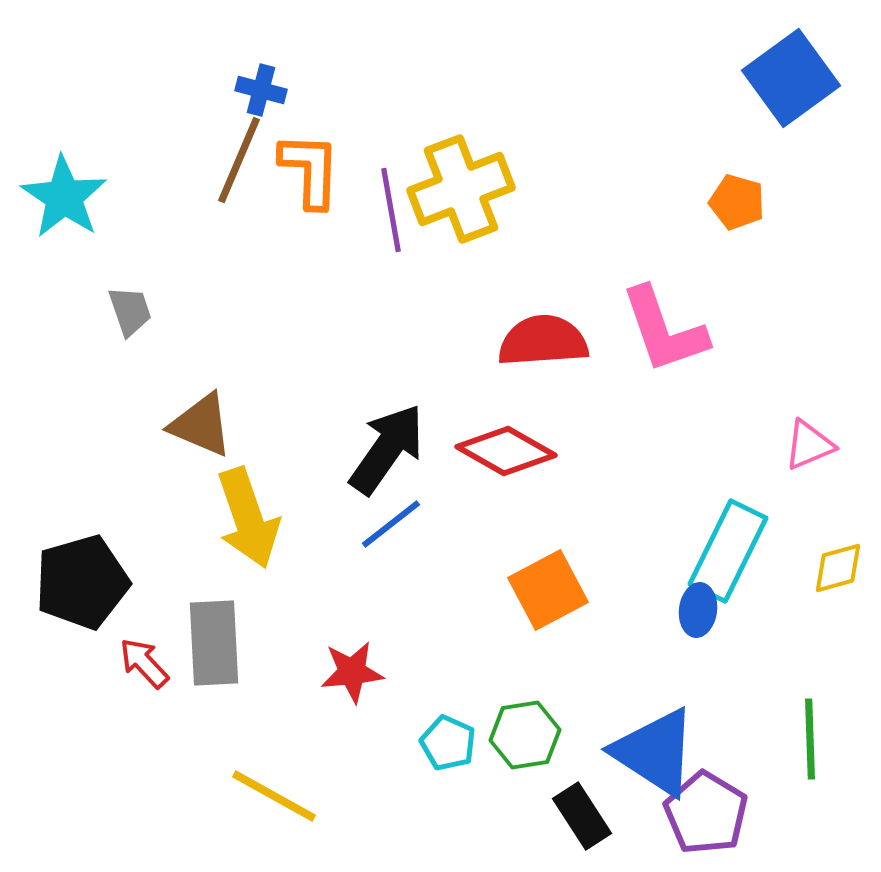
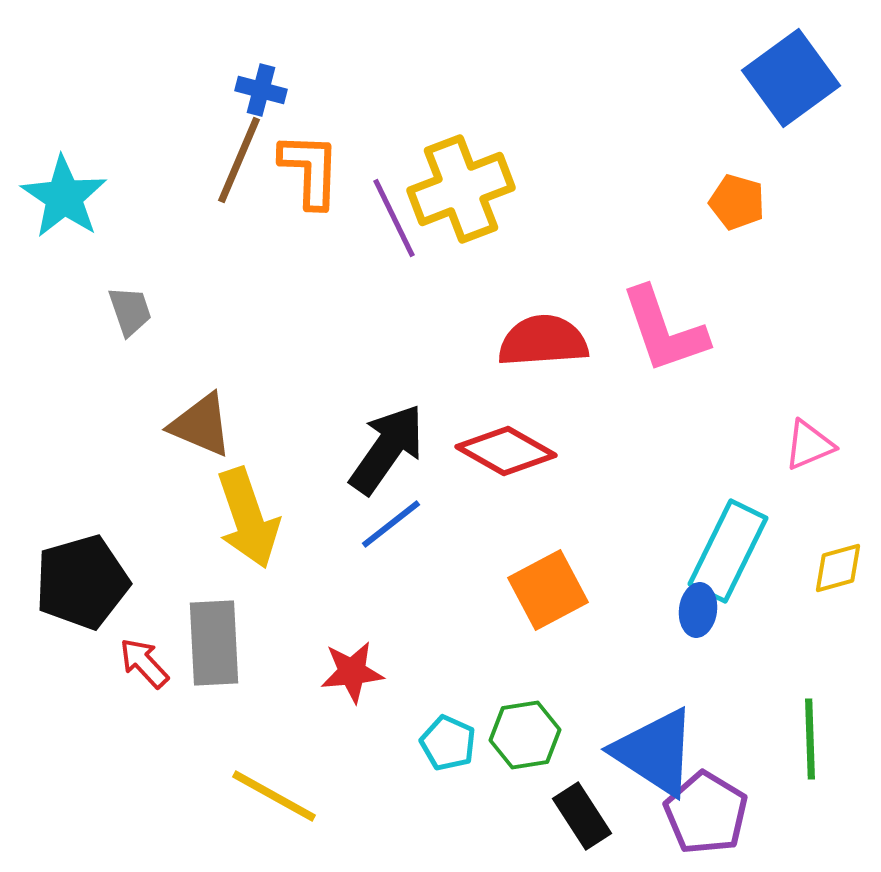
purple line: moved 3 px right, 8 px down; rotated 16 degrees counterclockwise
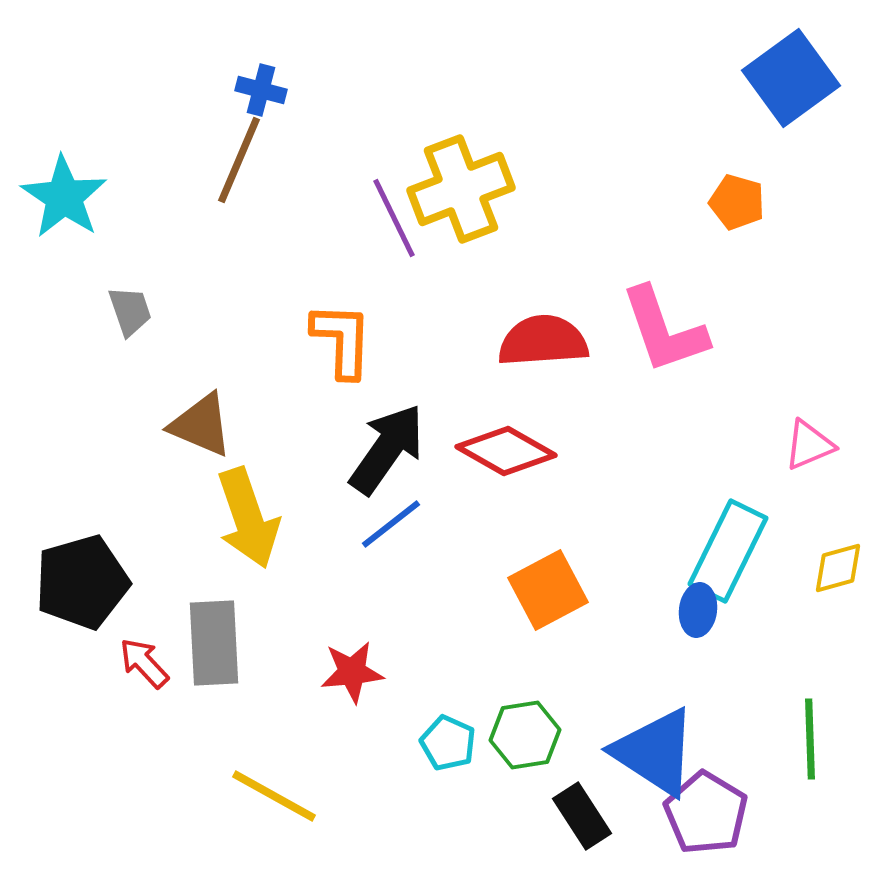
orange L-shape: moved 32 px right, 170 px down
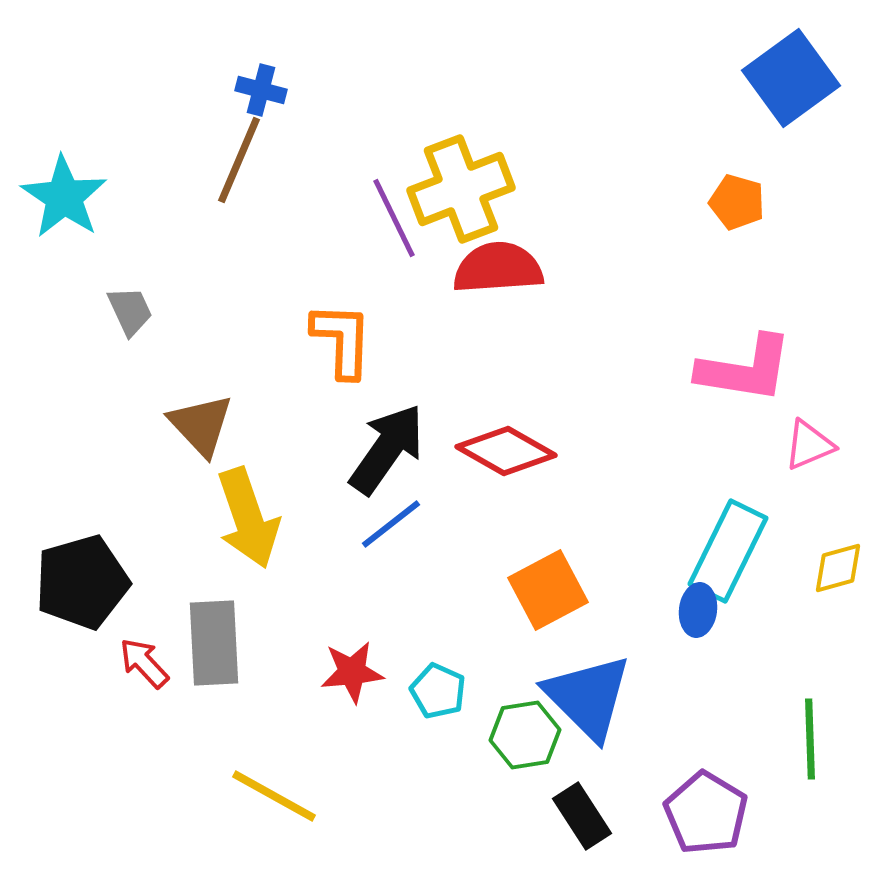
gray trapezoid: rotated 6 degrees counterclockwise
pink L-shape: moved 81 px right, 39 px down; rotated 62 degrees counterclockwise
red semicircle: moved 45 px left, 73 px up
brown triangle: rotated 24 degrees clockwise
cyan pentagon: moved 10 px left, 52 px up
blue triangle: moved 67 px left, 55 px up; rotated 12 degrees clockwise
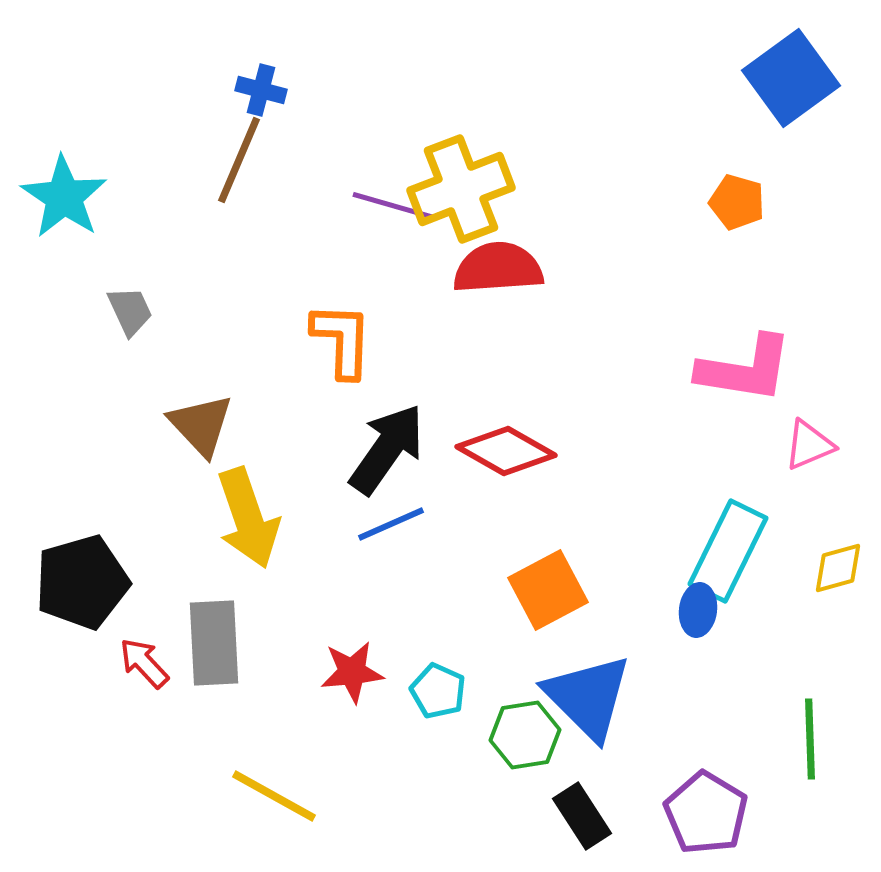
purple line: moved 12 px up; rotated 48 degrees counterclockwise
blue line: rotated 14 degrees clockwise
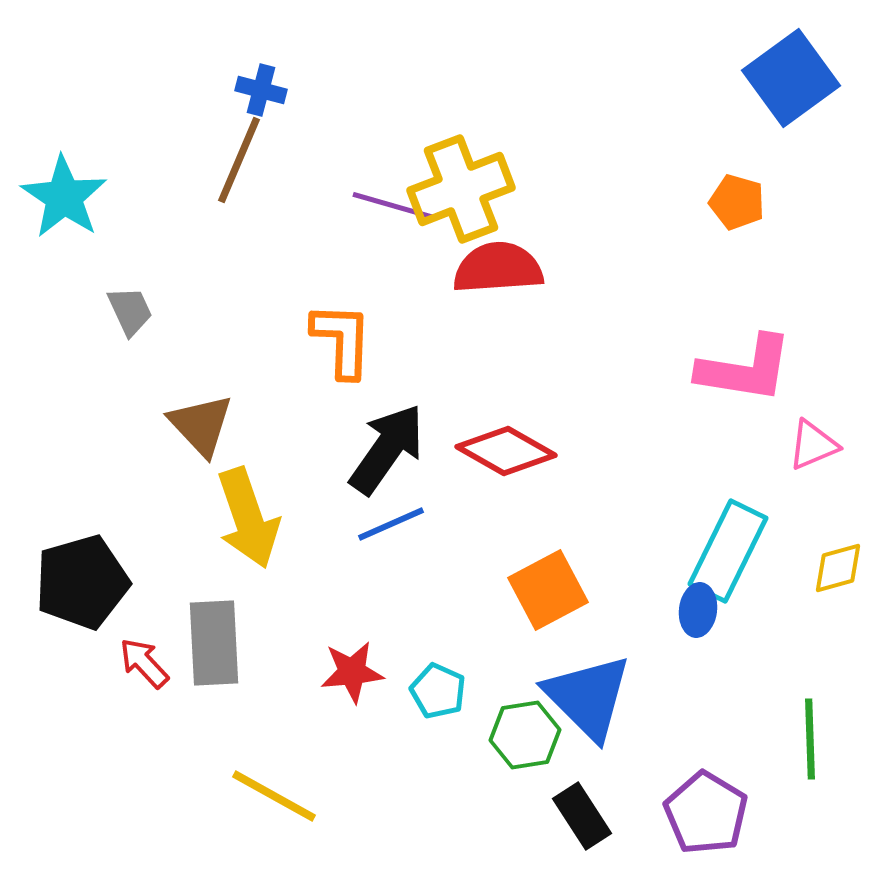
pink triangle: moved 4 px right
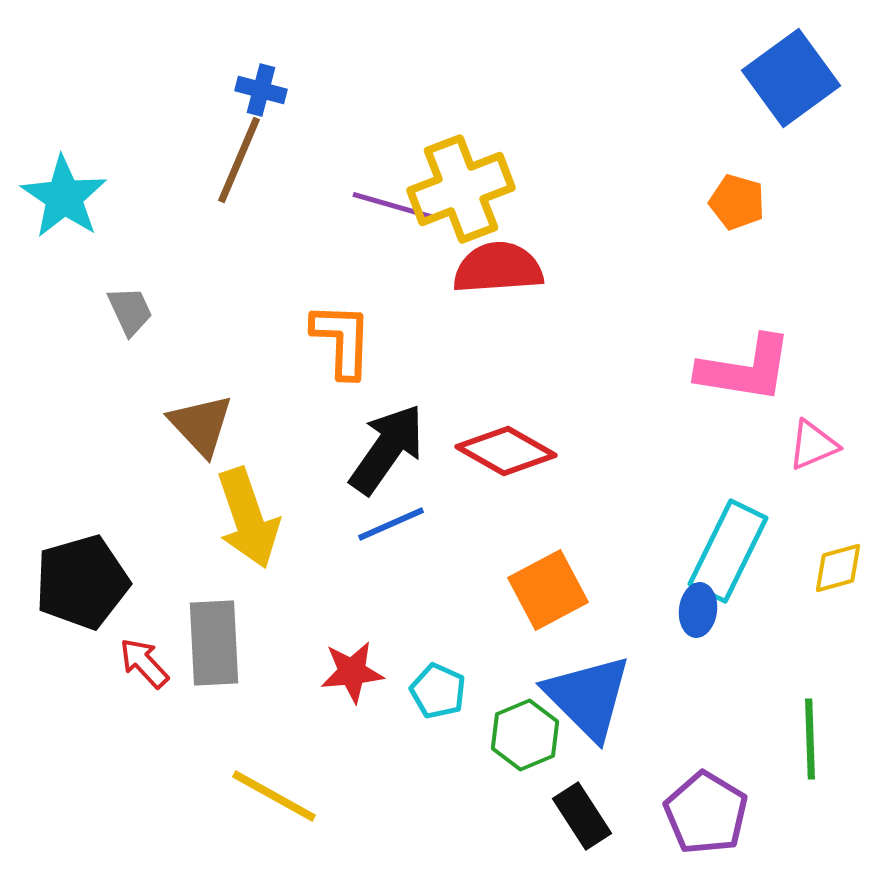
green hexagon: rotated 14 degrees counterclockwise
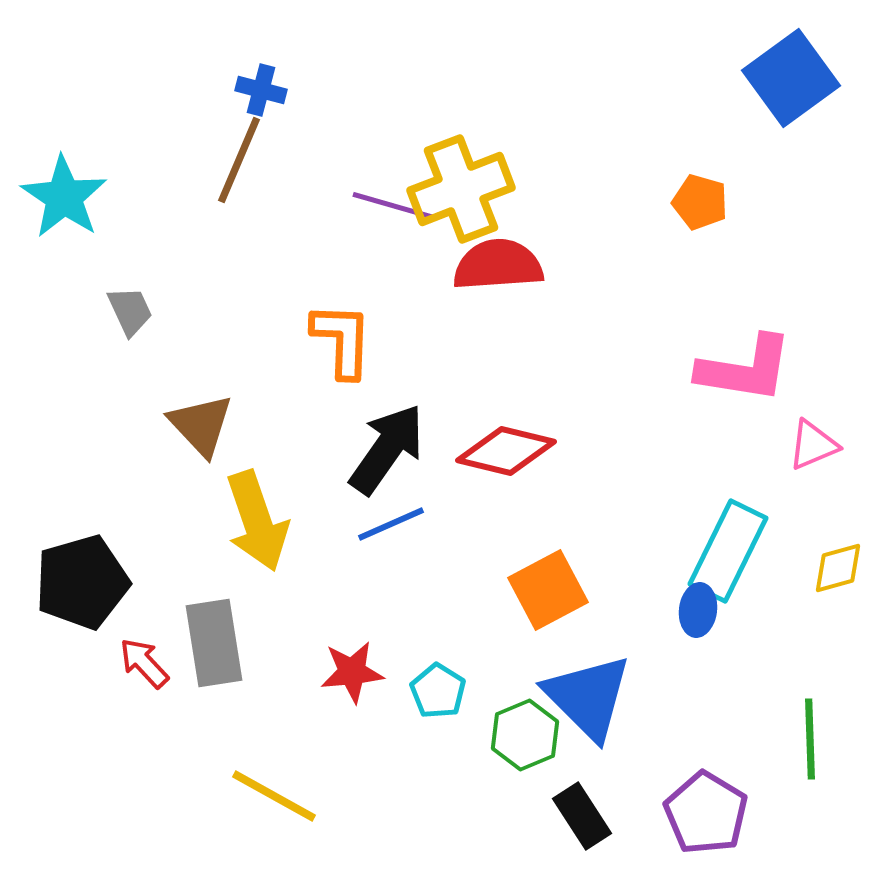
orange pentagon: moved 37 px left
red semicircle: moved 3 px up
red diamond: rotated 16 degrees counterclockwise
yellow arrow: moved 9 px right, 3 px down
gray rectangle: rotated 6 degrees counterclockwise
cyan pentagon: rotated 8 degrees clockwise
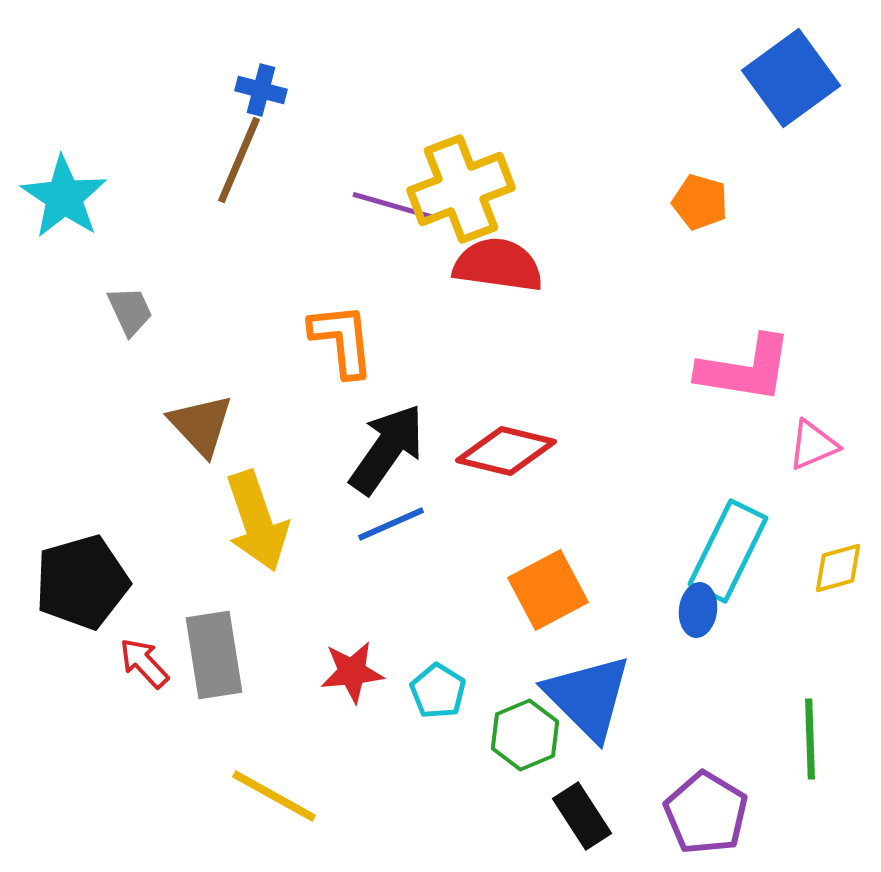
red semicircle: rotated 12 degrees clockwise
orange L-shape: rotated 8 degrees counterclockwise
gray rectangle: moved 12 px down
